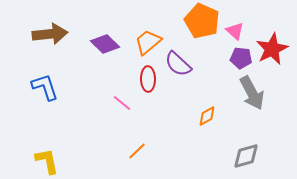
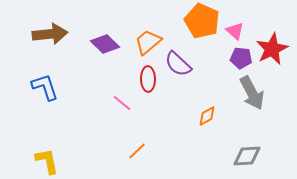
gray diamond: moved 1 px right; rotated 12 degrees clockwise
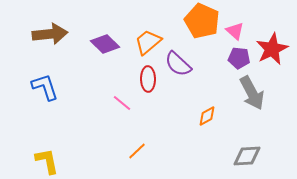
purple pentagon: moved 2 px left
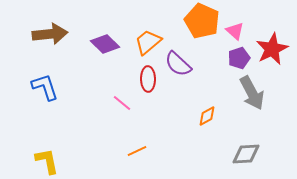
purple pentagon: rotated 25 degrees counterclockwise
orange line: rotated 18 degrees clockwise
gray diamond: moved 1 px left, 2 px up
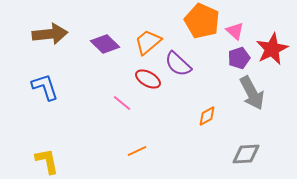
red ellipse: rotated 60 degrees counterclockwise
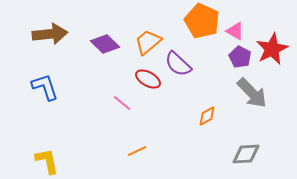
pink triangle: rotated 12 degrees counterclockwise
purple pentagon: moved 1 px right, 1 px up; rotated 25 degrees counterclockwise
gray arrow: rotated 16 degrees counterclockwise
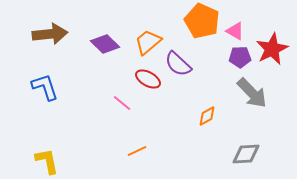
purple pentagon: rotated 30 degrees counterclockwise
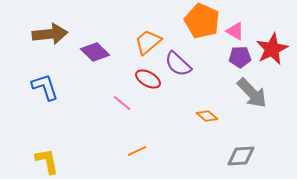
purple diamond: moved 10 px left, 8 px down
orange diamond: rotated 70 degrees clockwise
gray diamond: moved 5 px left, 2 px down
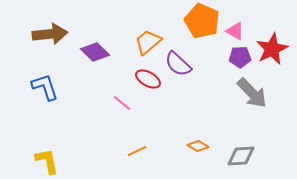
orange diamond: moved 9 px left, 30 px down; rotated 10 degrees counterclockwise
